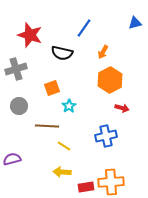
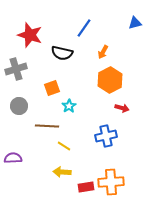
purple semicircle: moved 1 px right, 1 px up; rotated 12 degrees clockwise
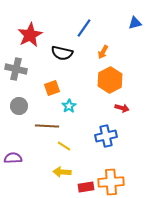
red star: rotated 25 degrees clockwise
gray cross: rotated 30 degrees clockwise
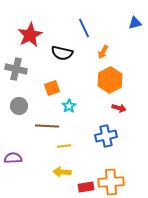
blue line: rotated 60 degrees counterclockwise
red arrow: moved 3 px left
yellow line: rotated 40 degrees counterclockwise
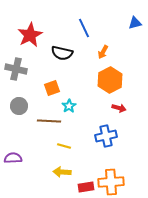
brown line: moved 2 px right, 5 px up
yellow line: rotated 24 degrees clockwise
